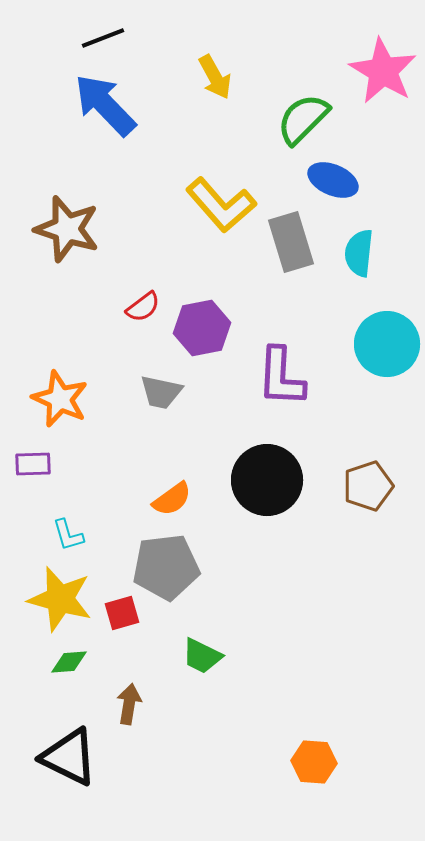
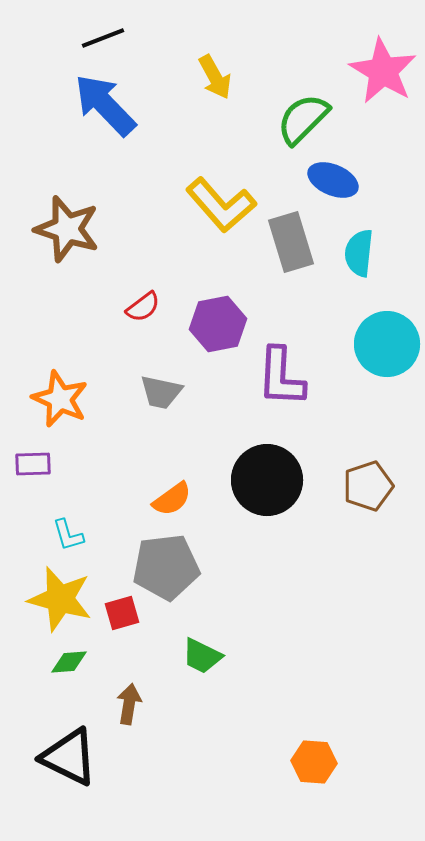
purple hexagon: moved 16 px right, 4 px up
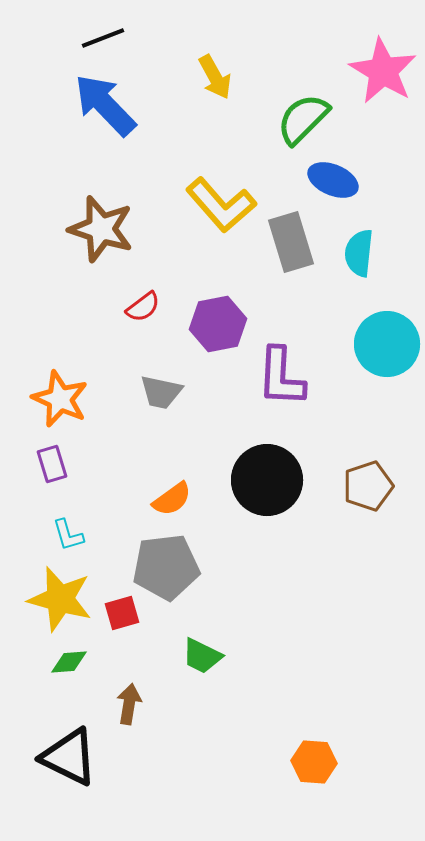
brown star: moved 34 px right
purple rectangle: moved 19 px right; rotated 75 degrees clockwise
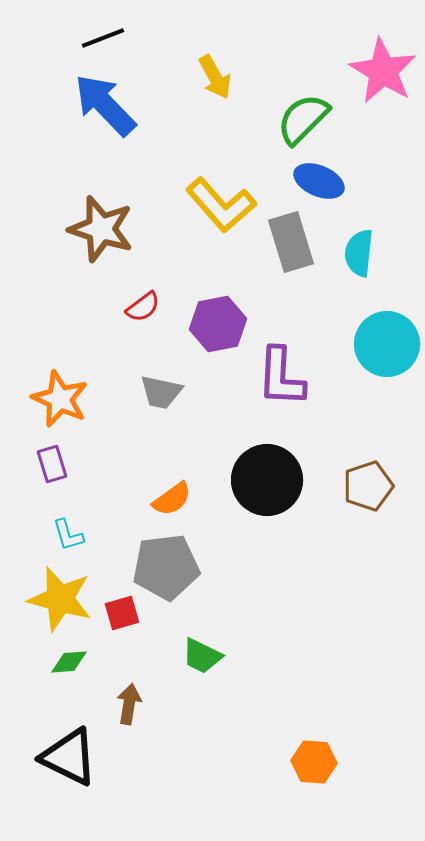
blue ellipse: moved 14 px left, 1 px down
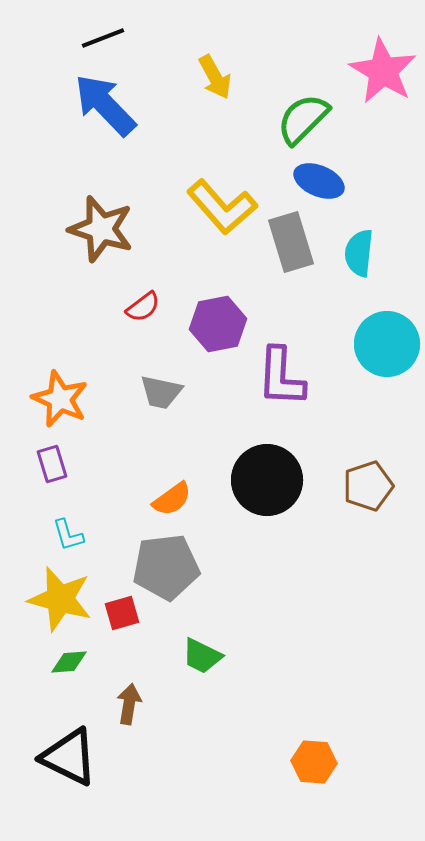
yellow L-shape: moved 1 px right, 2 px down
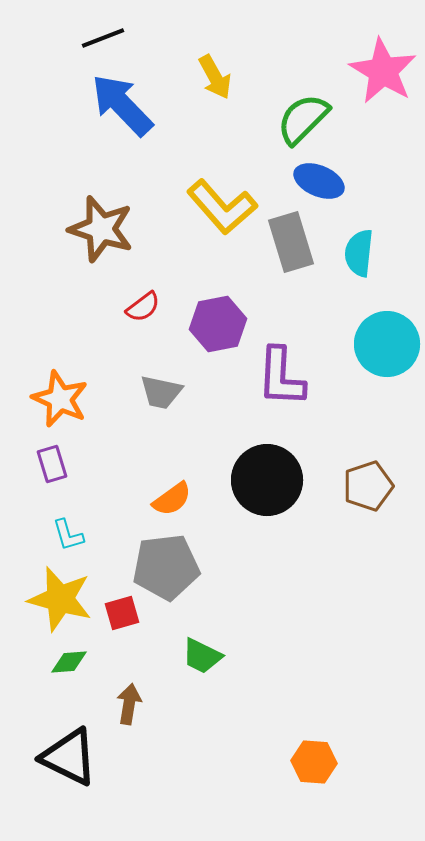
blue arrow: moved 17 px right
